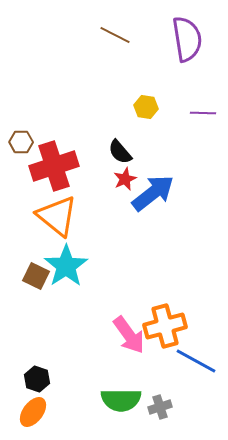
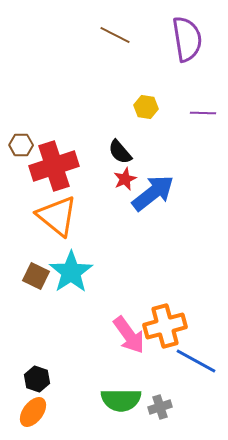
brown hexagon: moved 3 px down
cyan star: moved 5 px right, 6 px down
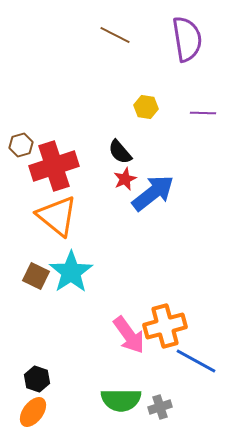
brown hexagon: rotated 15 degrees counterclockwise
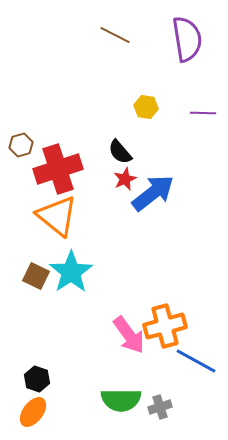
red cross: moved 4 px right, 3 px down
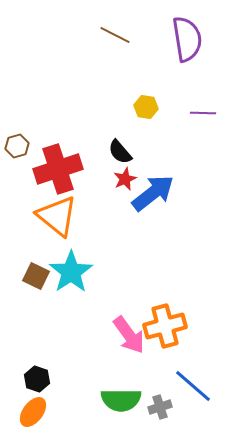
brown hexagon: moved 4 px left, 1 px down
blue line: moved 3 px left, 25 px down; rotated 12 degrees clockwise
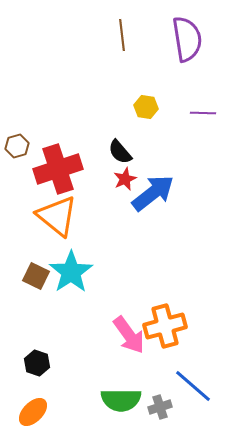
brown line: moved 7 px right; rotated 56 degrees clockwise
black hexagon: moved 16 px up
orange ellipse: rotated 8 degrees clockwise
